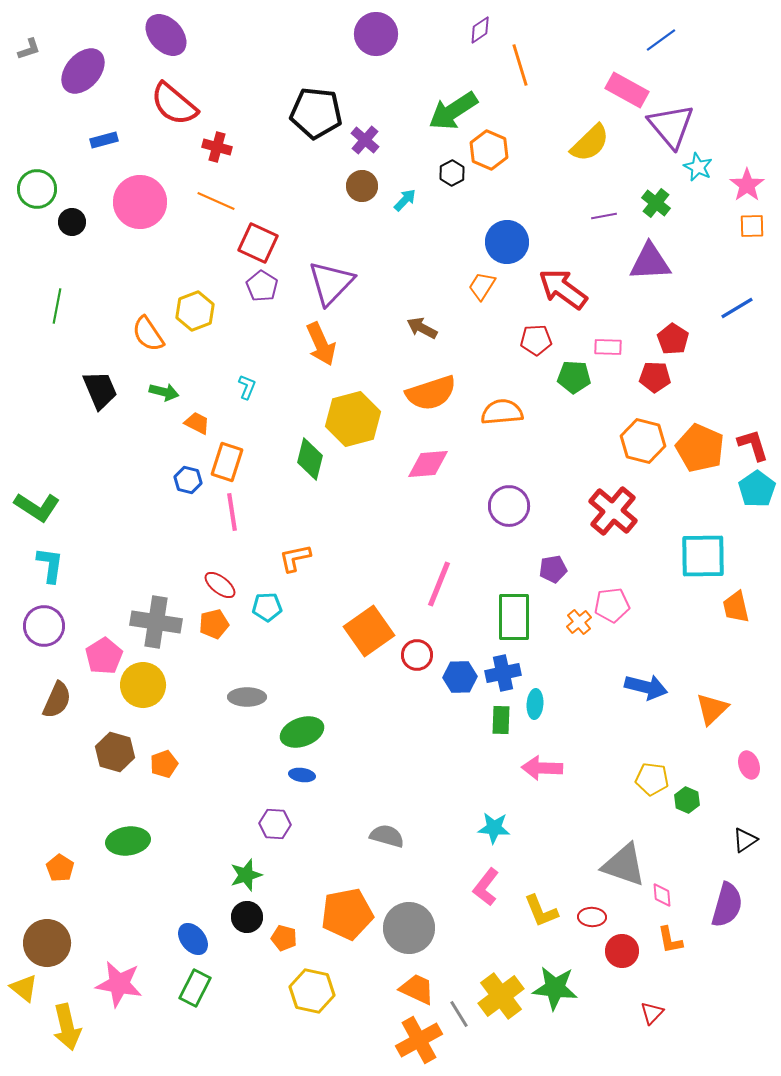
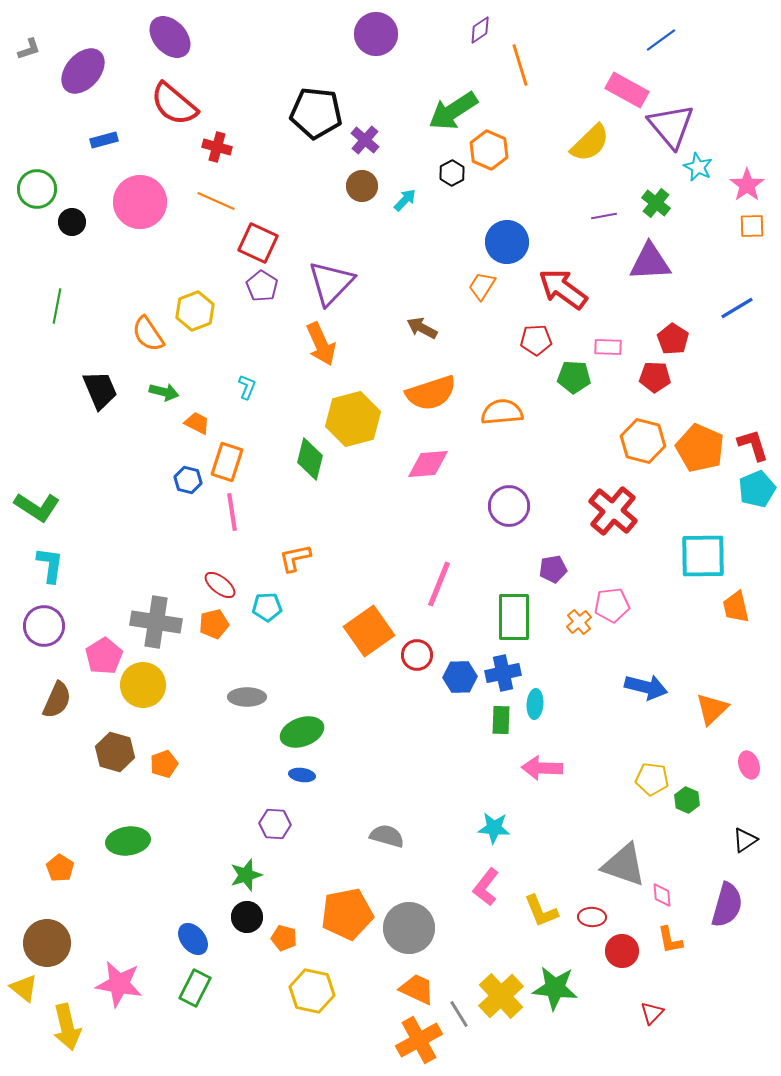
purple ellipse at (166, 35): moved 4 px right, 2 px down
cyan pentagon at (757, 489): rotated 12 degrees clockwise
yellow cross at (501, 996): rotated 6 degrees counterclockwise
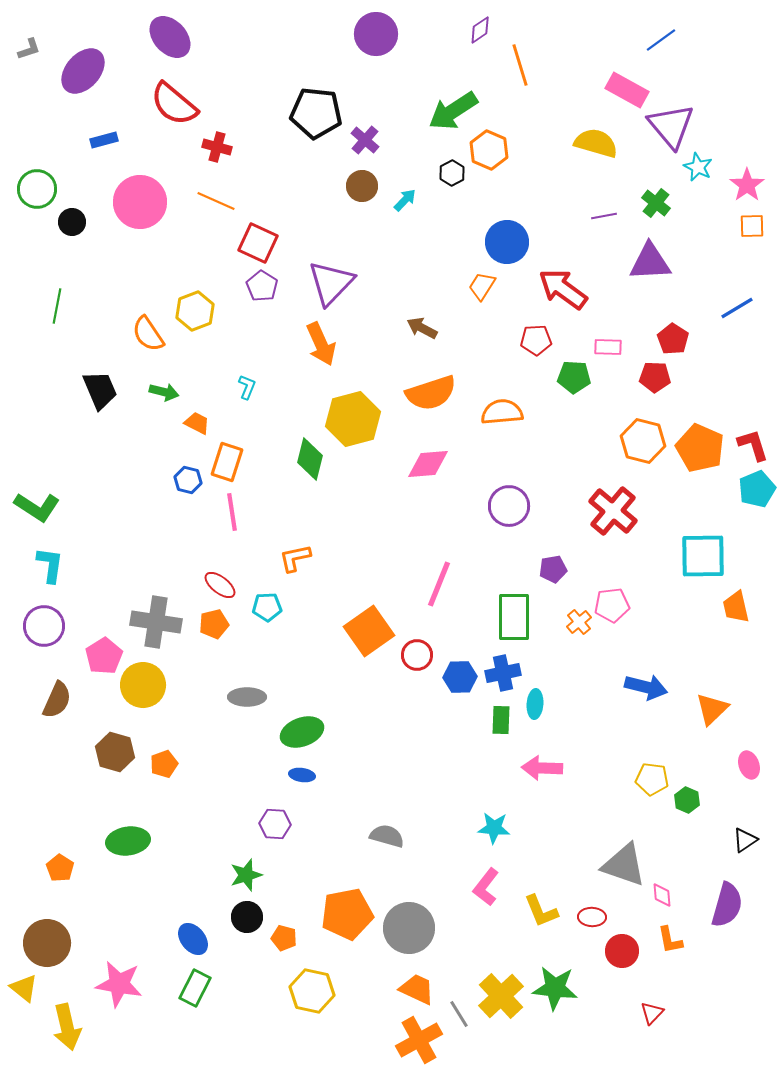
yellow semicircle at (590, 143): moved 6 px right; rotated 120 degrees counterclockwise
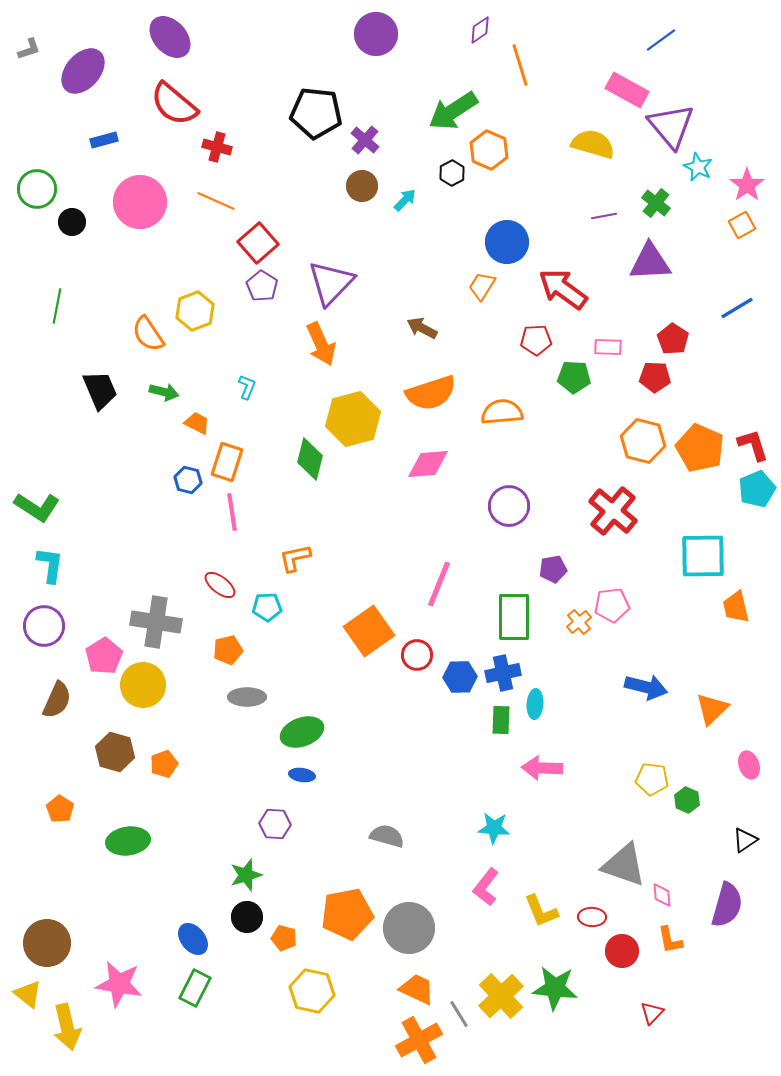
yellow semicircle at (596, 143): moved 3 px left, 1 px down
orange square at (752, 226): moved 10 px left, 1 px up; rotated 28 degrees counterclockwise
red square at (258, 243): rotated 24 degrees clockwise
orange pentagon at (214, 624): moved 14 px right, 26 px down
orange pentagon at (60, 868): moved 59 px up
yellow triangle at (24, 988): moved 4 px right, 6 px down
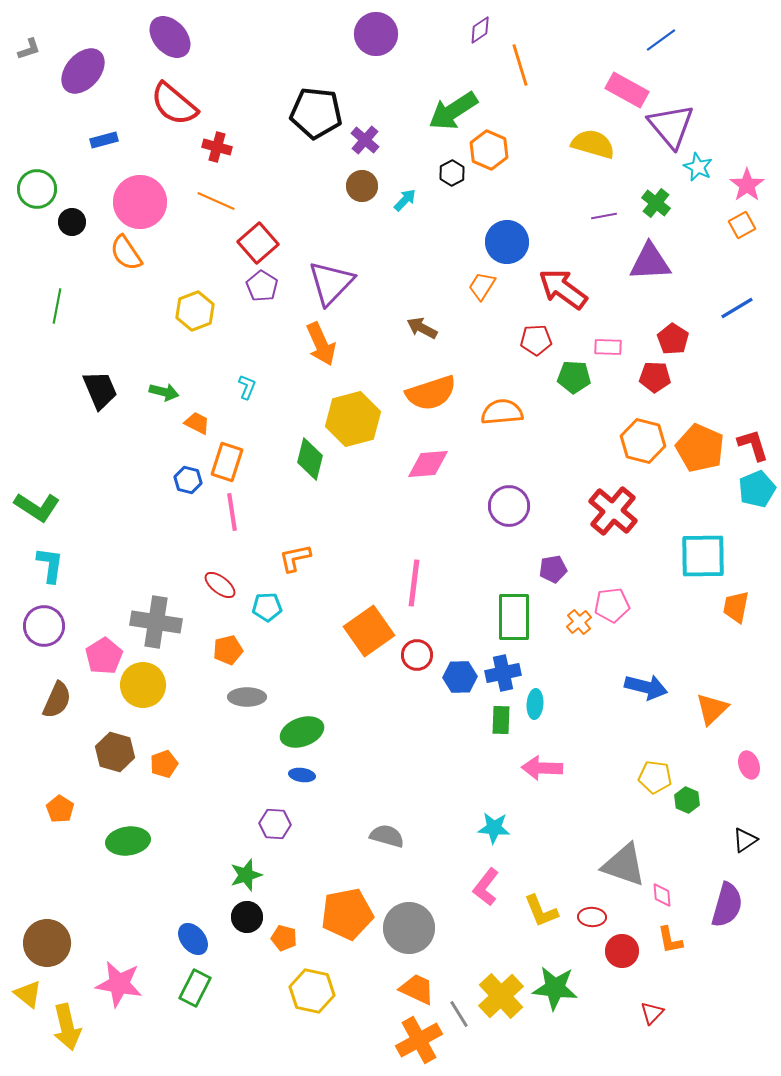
orange semicircle at (148, 334): moved 22 px left, 81 px up
pink line at (439, 584): moved 25 px left, 1 px up; rotated 15 degrees counterclockwise
orange trapezoid at (736, 607): rotated 24 degrees clockwise
yellow pentagon at (652, 779): moved 3 px right, 2 px up
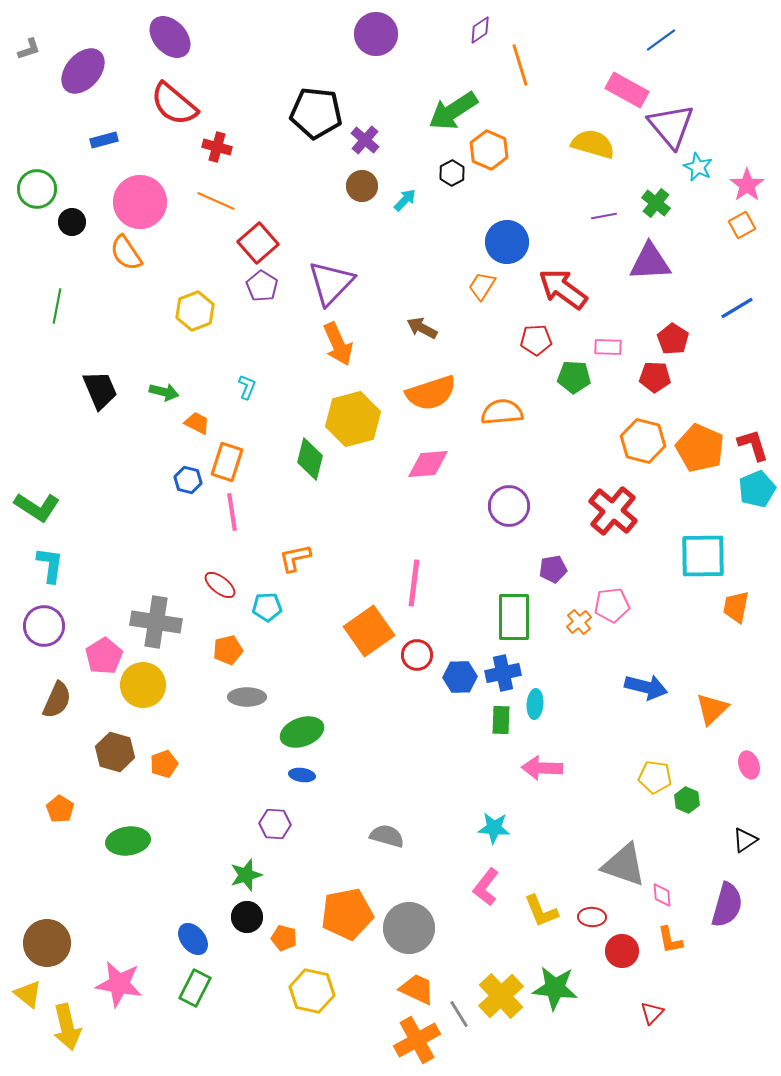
orange arrow at (321, 344): moved 17 px right
orange cross at (419, 1040): moved 2 px left
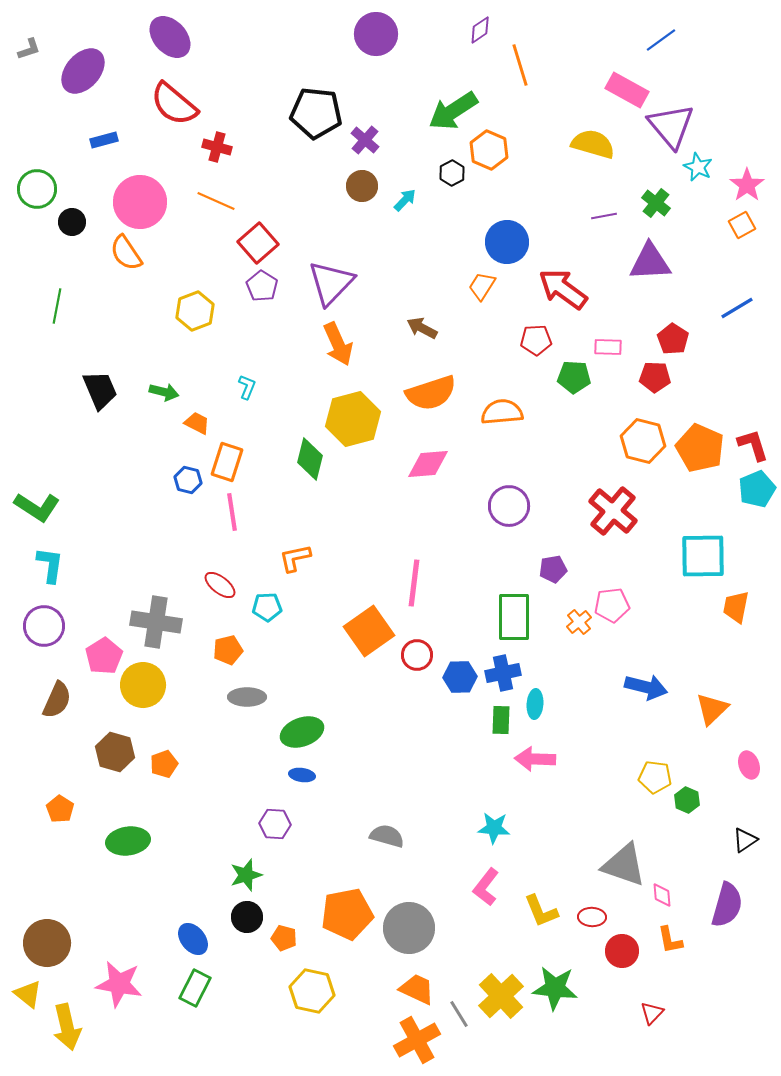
pink arrow at (542, 768): moved 7 px left, 9 px up
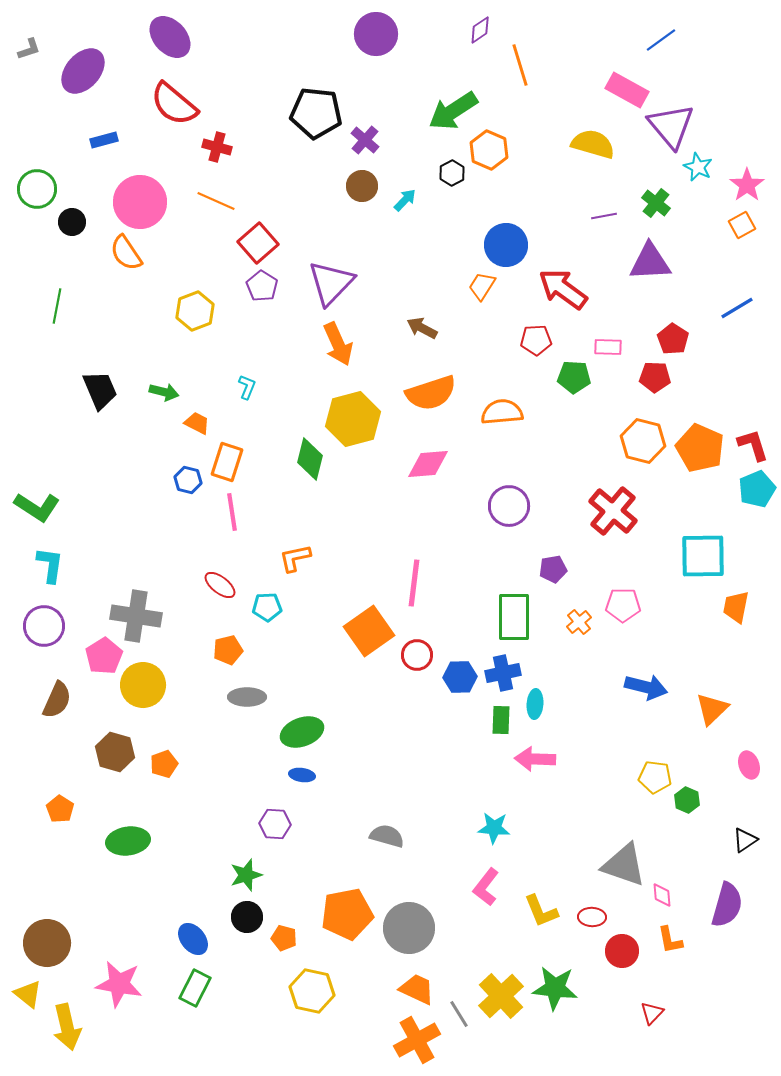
blue circle at (507, 242): moved 1 px left, 3 px down
pink pentagon at (612, 605): moved 11 px right; rotated 8 degrees clockwise
gray cross at (156, 622): moved 20 px left, 6 px up
